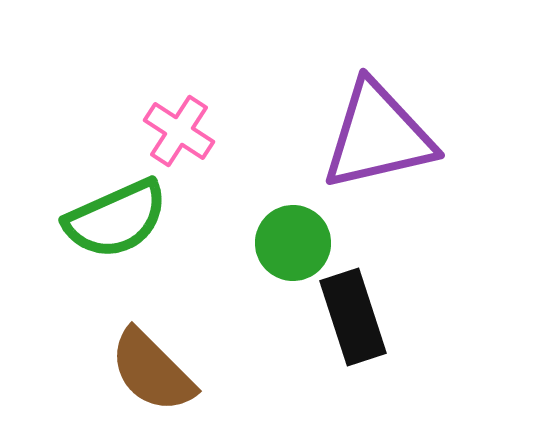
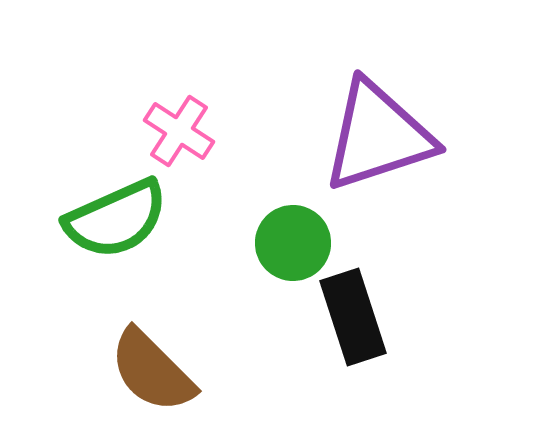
purple triangle: rotated 5 degrees counterclockwise
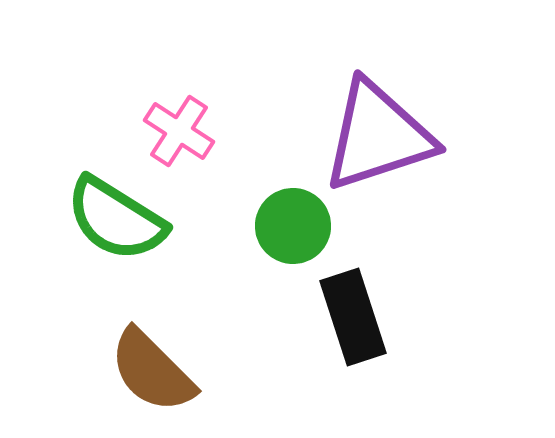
green semicircle: rotated 56 degrees clockwise
green circle: moved 17 px up
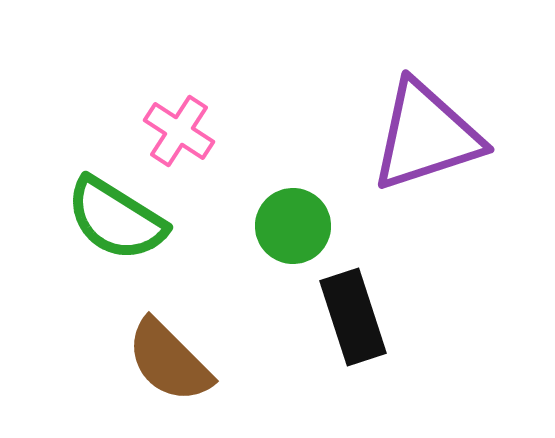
purple triangle: moved 48 px right
brown semicircle: moved 17 px right, 10 px up
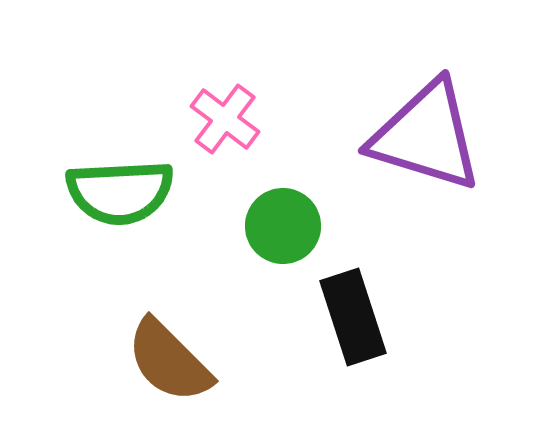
pink cross: moved 46 px right, 12 px up; rotated 4 degrees clockwise
purple triangle: rotated 35 degrees clockwise
green semicircle: moved 4 px right, 27 px up; rotated 35 degrees counterclockwise
green circle: moved 10 px left
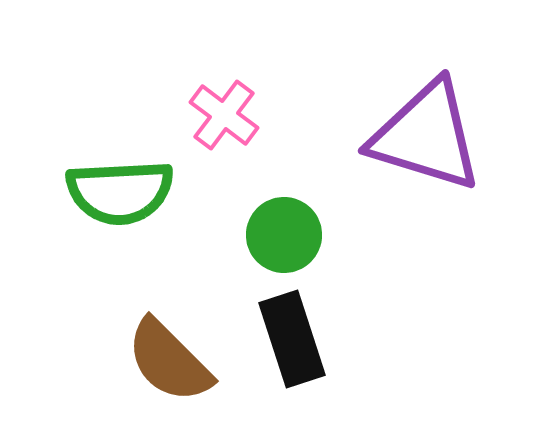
pink cross: moved 1 px left, 4 px up
green circle: moved 1 px right, 9 px down
black rectangle: moved 61 px left, 22 px down
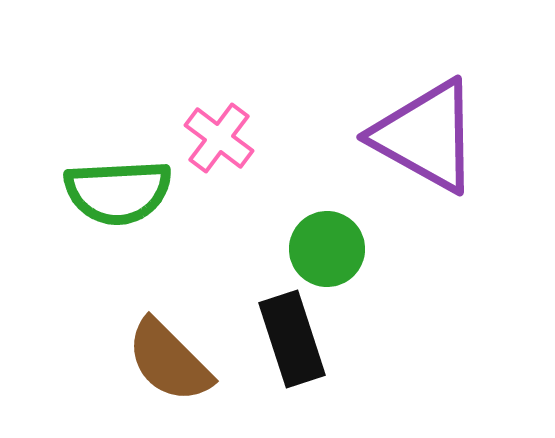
pink cross: moved 5 px left, 23 px down
purple triangle: rotated 12 degrees clockwise
green semicircle: moved 2 px left
green circle: moved 43 px right, 14 px down
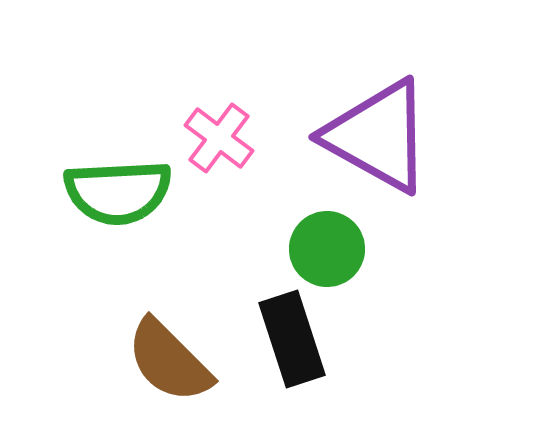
purple triangle: moved 48 px left
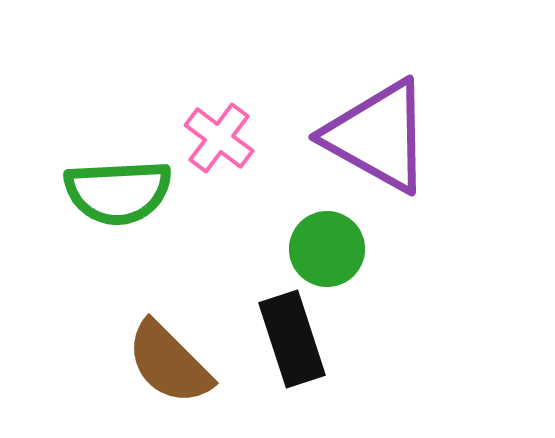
brown semicircle: moved 2 px down
